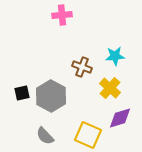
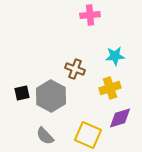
pink cross: moved 28 px right
brown cross: moved 7 px left, 2 px down
yellow cross: rotated 30 degrees clockwise
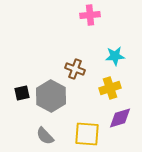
yellow square: moved 1 px left, 1 px up; rotated 20 degrees counterclockwise
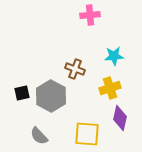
cyan star: moved 1 px left
purple diamond: rotated 60 degrees counterclockwise
gray semicircle: moved 6 px left
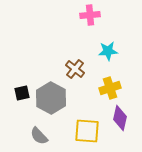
cyan star: moved 6 px left, 5 px up
brown cross: rotated 18 degrees clockwise
gray hexagon: moved 2 px down
yellow square: moved 3 px up
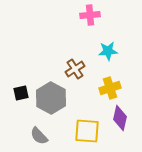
brown cross: rotated 18 degrees clockwise
black square: moved 1 px left
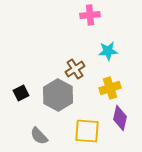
black square: rotated 14 degrees counterclockwise
gray hexagon: moved 7 px right, 3 px up
